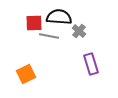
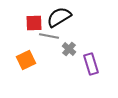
black semicircle: rotated 35 degrees counterclockwise
gray cross: moved 10 px left, 18 px down
orange square: moved 14 px up
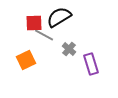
gray line: moved 5 px left, 1 px up; rotated 18 degrees clockwise
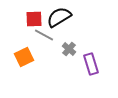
red square: moved 4 px up
orange square: moved 2 px left, 3 px up
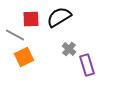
red square: moved 3 px left
gray line: moved 29 px left
purple rectangle: moved 4 px left, 1 px down
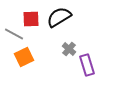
gray line: moved 1 px left, 1 px up
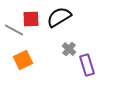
gray line: moved 4 px up
orange square: moved 1 px left, 3 px down
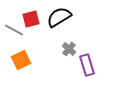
red square: rotated 12 degrees counterclockwise
orange square: moved 2 px left
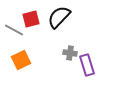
black semicircle: rotated 15 degrees counterclockwise
gray cross: moved 1 px right, 4 px down; rotated 32 degrees counterclockwise
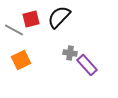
purple rectangle: rotated 25 degrees counterclockwise
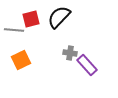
gray line: rotated 24 degrees counterclockwise
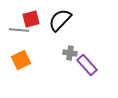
black semicircle: moved 1 px right, 3 px down
gray line: moved 5 px right
